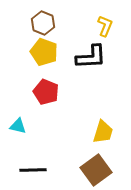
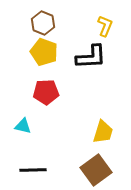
red pentagon: rotated 25 degrees counterclockwise
cyan triangle: moved 5 px right
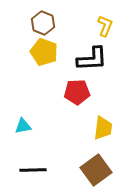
black L-shape: moved 1 px right, 2 px down
red pentagon: moved 31 px right
cyan triangle: rotated 24 degrees counterclockwise
yellow trapezoid: moved 4 px up; rotated 10 degrees counterclockwise
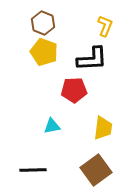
red pentagon: moved 3 px left, 2 px up
cyan triangle: moved 29 px right
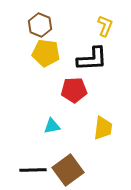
brown hexagon: moved 3 px left, 2 px down
yellow pentagon: moved 2 px right, 1 px down; rotated 12 degrees counterclockwise
brown square: moved 28 px left
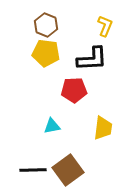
brown hexagon: moved 6 px right
